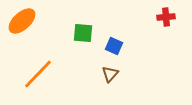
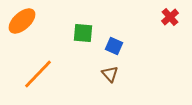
red cross: moved 4 px right; rotated 36 degrees counterclockwise
brown triangle: rotated 24 degrees counterclockwise
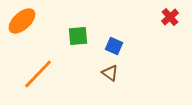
green square: moved 5 px left, 3 px down; rotated 10 degrees counterclockwise
brown triangle: moved 1 px up; rotated 12 degrees counterclockwise
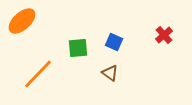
red cross: moved 6 px left, 18 px down
green square: moved 12 px down
blue square: moved 4 px up
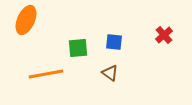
orange ellipse: moved 4 px right, 1 px up; rotated 24 degrees counterclockwise
blue square: rotated 18 degrees counterclockwise
orange line: moved 8 px right; rotated 36 degrees clockwise
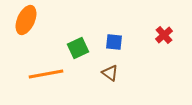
green square: rotated 20 degrees counterclockwise
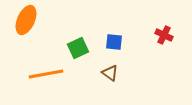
red cross: rotated 24 degrees counterclockwise
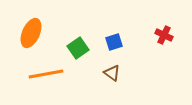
orange ellipse: moved 5 px right, 13 px down
blue square: rotated 24 degrees counterclockwise
green square: rotated 10 degrees counterclockwise
brown triangle: moved 2 px right
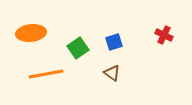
orange ellipse: rotated 60 degrees clockwise
